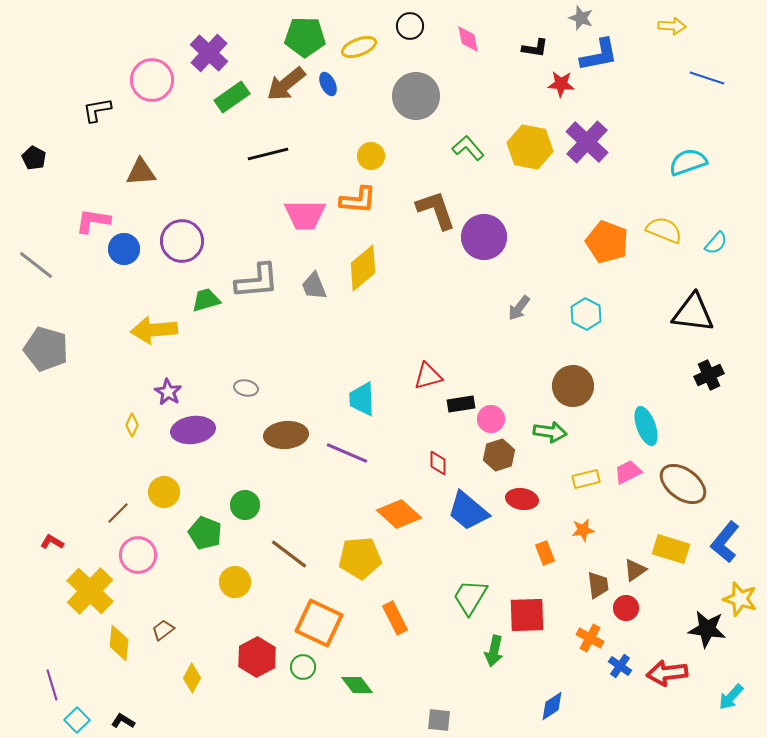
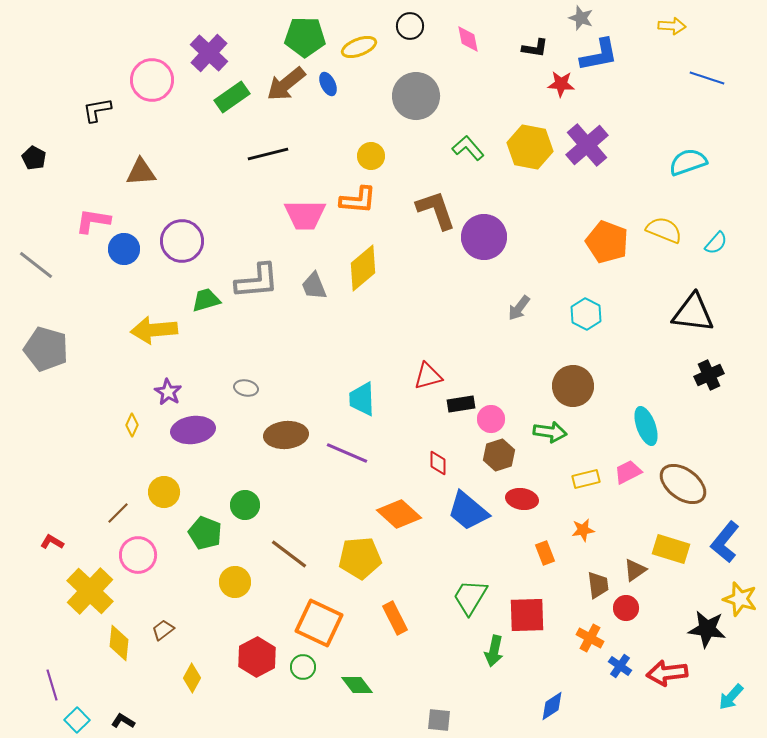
purple cross at (587, 142): moved 3 px down; rotated 6 degrees clockwise
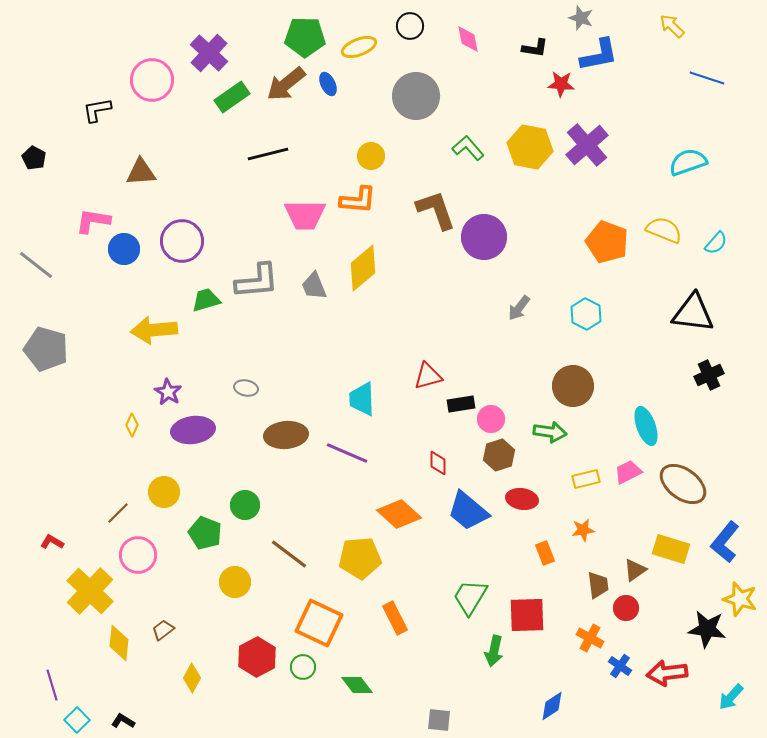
yellow arrow at (672, 26): rotated 140 degrees counterclockwise
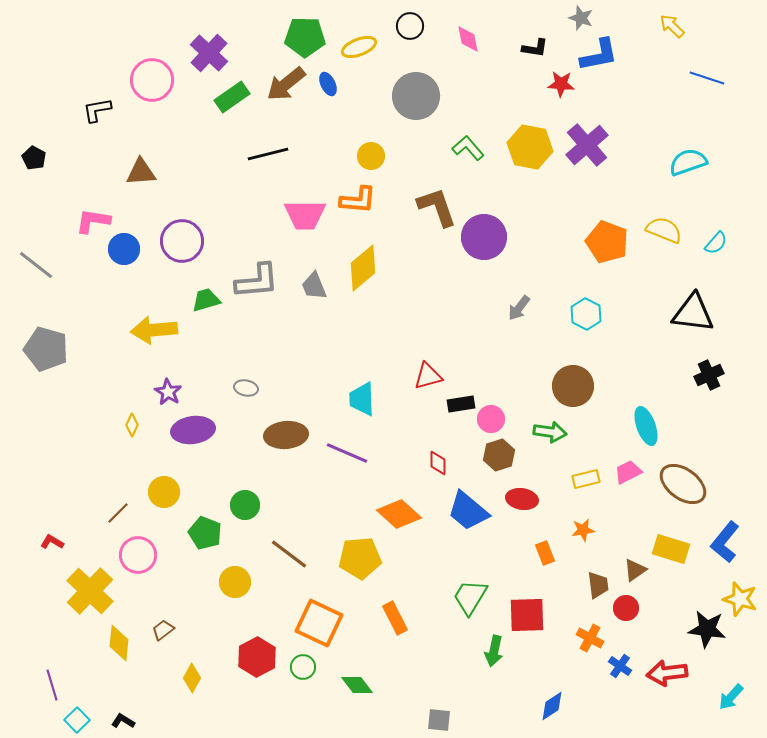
brown L-shape at (436, 210): moved 1 px right, 3 px up
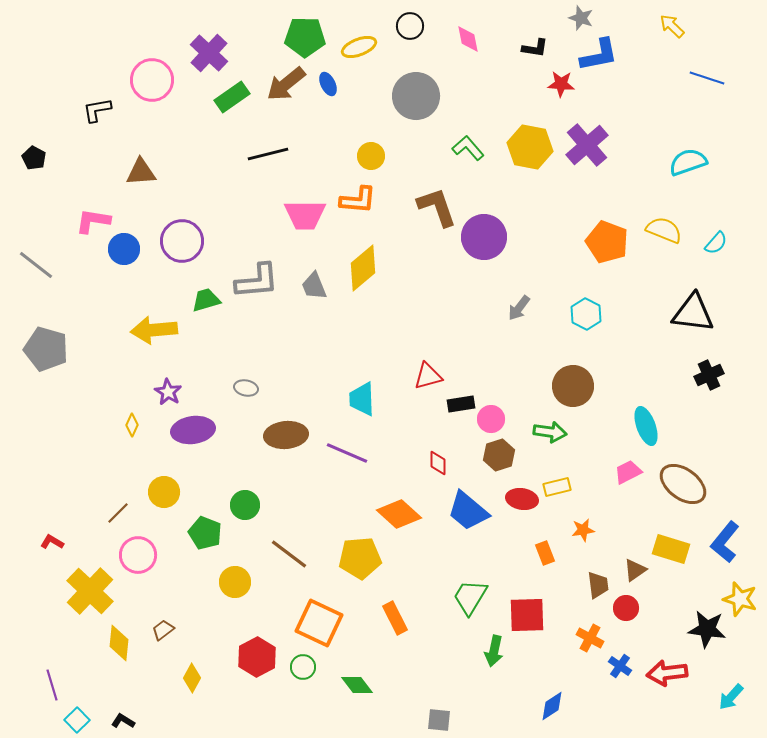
yellow rectangle at (586, 479): moved 29 px left, 8 px down
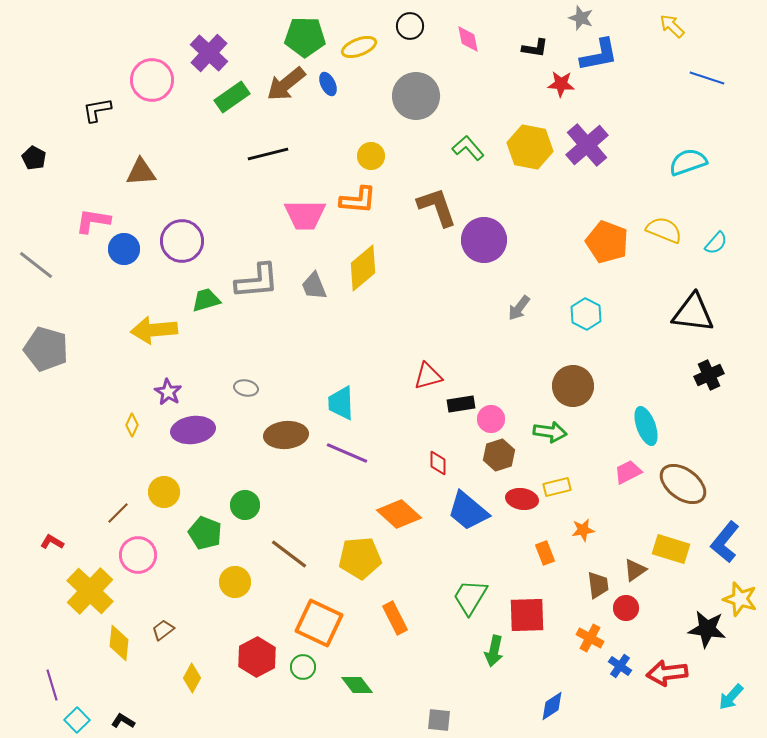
purple circle at (484, 237): moved 3 px down
cyan trapezoid at (362, 399): moved 21 px left, 4 px down
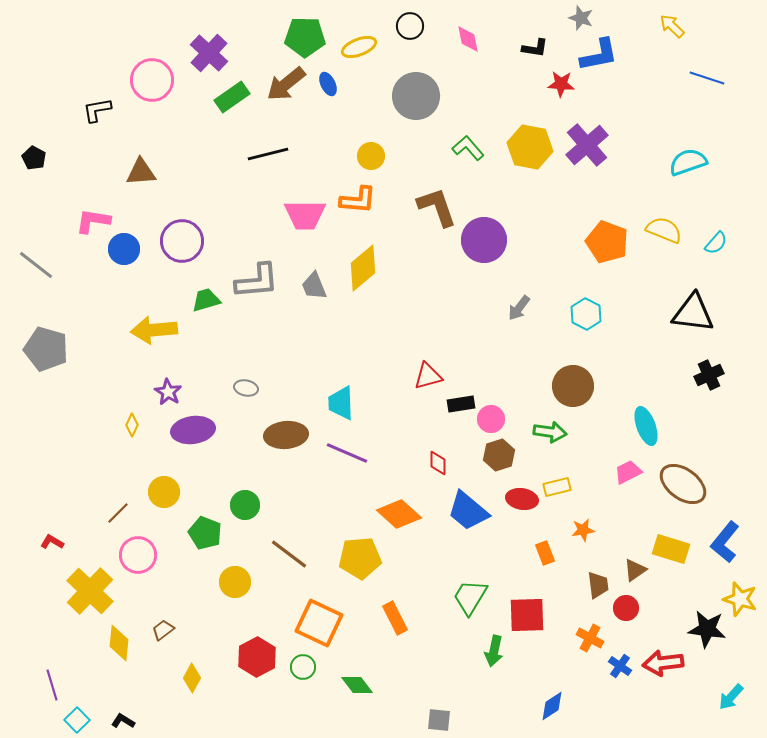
red arrow at (667, 673): moved 4 px left, 10 px up
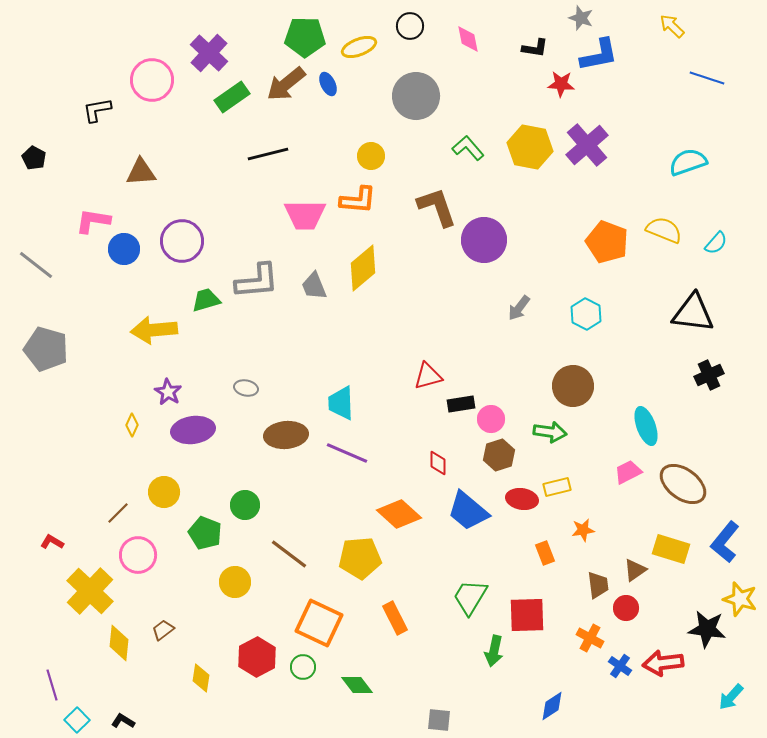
yellow diamond at (192, 678): moved 9 px right; rotated 20 degrees counterclockwise
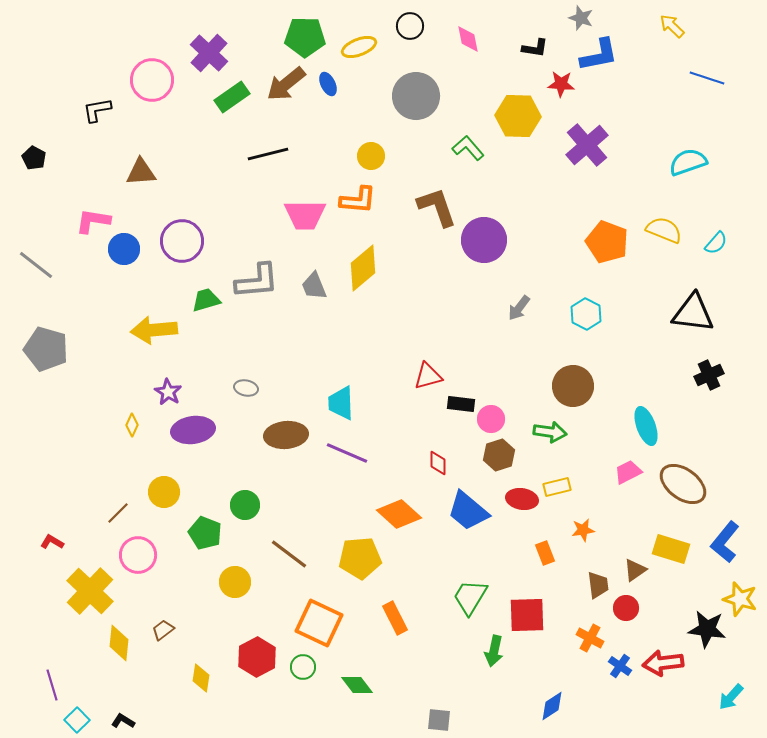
yellow hexagon at (530, 147): moved 12 px left, 31 px up; rotated 9 degrees counterclockwise
black rectangle at (461, 404): rotated 16 degrees clockwise
